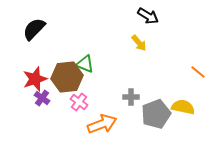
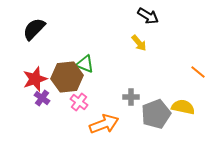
orange arrow: moved 2 px right
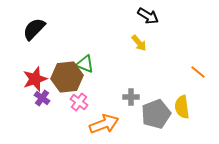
yellow semicircle: moved 1 px left; rotated 110 degrees counterclockwise
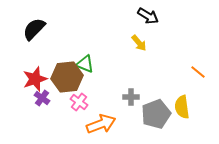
orange arrow: moved 3 px left
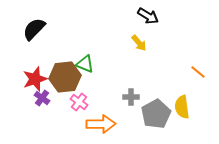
brown hexagon: moved 2 px left
gray pentagon: rotated 8 degrees counterclockwise
orange arrow: rotated 20 degrees clockwise
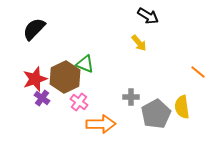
brown hexagon: rotated 20 degrees counterclockwise
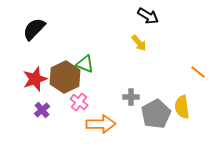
purple cross: moved 12 px down; rotated 14 degrees clockwise
